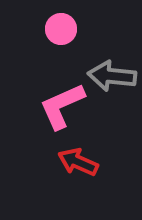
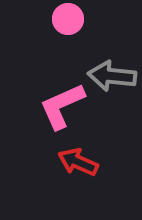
pink circle: moved 7 px right, 10 px up
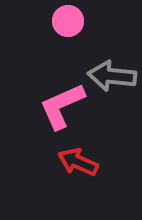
pink circle: moved 2 px down
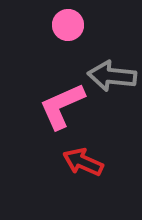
pink circle: moved 4 px down
red arrow: moved 5 px right
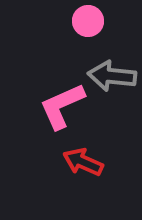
pink circle: moved 20 px right, 4 px up
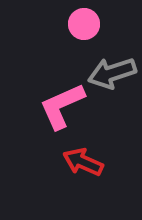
pink circle: moved 4 px left, 3 px down
gray arrow: moved 3 px up; rotated 24 degrees counterclockwise
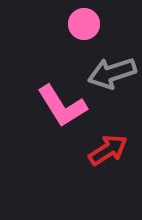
pink L-shape: rotated 98 degrees counterclockwise
red arrow: moved 25 px right, 12 px up; rotated 123 degrees clockwise
